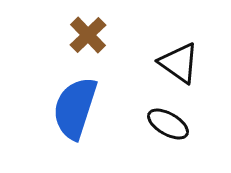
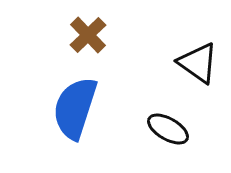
black triangle: moved 19 px right
black ellipse: moved 5 px down
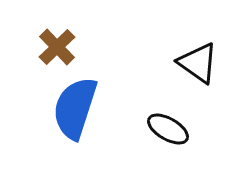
brown cross: moved 31 px left, 12 px down
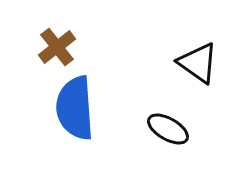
brown cross: rotated 6 degrees clockwise
blue semicircle: rotated 22 degrees counterclockwise
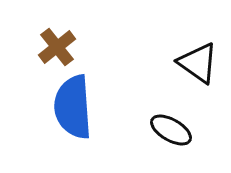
blue semicircle: moved 2 px left, 1 px up
black ellipse: moved 3 px right, 1 px down
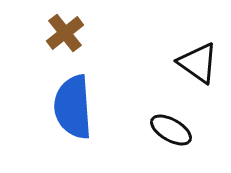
brown cross: moved 8 px right, 14 px up
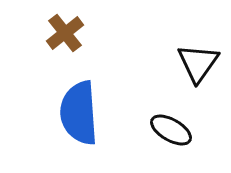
black triangle: rotated 30 degrees clockwise
blue semicircle: moved 6 px right, 6 px down
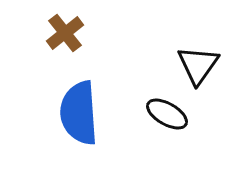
black triangle: moved 2 px down
black ellipse: moved 4 px left, 16 px up
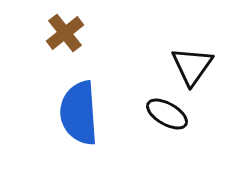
black triangle: moved 6 px left, 1 px down
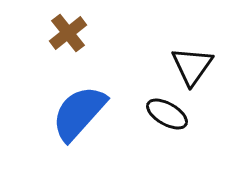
brown cross: moved 3 px right
blue semicircle: rotated 46 degrees clockwise
